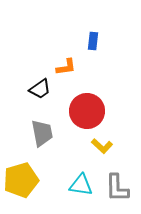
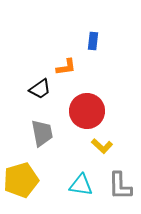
gray L-shape: moved 3 px right, 2 px up
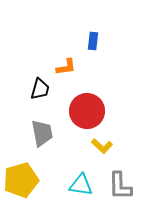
black trapezoid: rotated 40 degrees counterclockwise
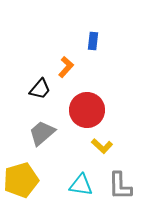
orange L-shape: rotated 40 degrees counterclockwise
black trapezoid: rotated 25 degrees clockwise
red circle: moved 1 px up
gray trapezoid: rotated 120 degrees counterclockwise
